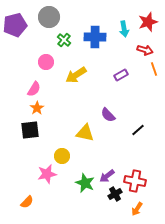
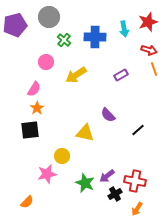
red arrow: moved 4 px right
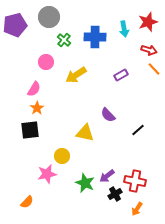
orange line: rotated 24 degrees counterclockwise
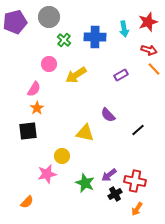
purple pentagon: moved 3 px up
pink circle: moved 3 px right, 2 px down
black square: moved 2 px left, 1 px down
purple arrow: moved 2 px right, 1 px up
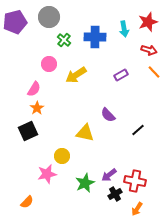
orange line: moved 3 px down
black square: rotated 18 degrees counterclockwise
green star: rotated 24 degrees clockwise
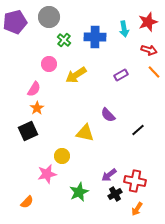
green star: moved 6 px left, 9 px down
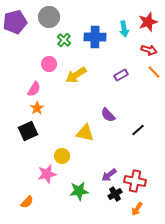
green star: moved 1 px up; rotated 18 degrees clockwise
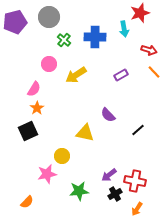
red star: moved 8 px left, 9 px up
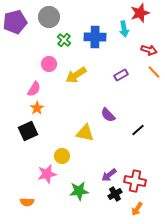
orange semicircle: rotated 48 degrees clockwise
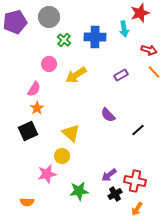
yellow triangle: moved 14 px left; rotated 30 degrees clockwise
